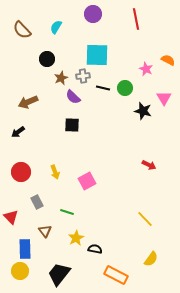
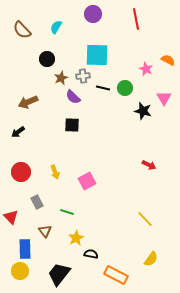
black semicircle: moved 4 px left, 5 px down
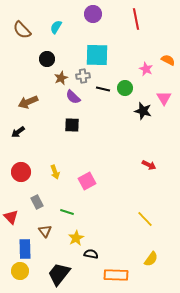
black line: moved 1 px down
orange rectangle: rotated 25 degrees counterclockwise
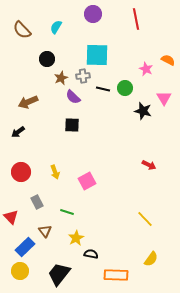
blue rectangle: moved 2 px up; rotated 48 degrees clockwise
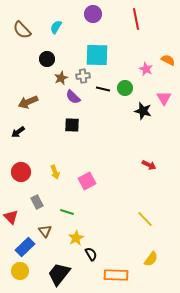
black semicircle: rotated 48 degrees clockwise
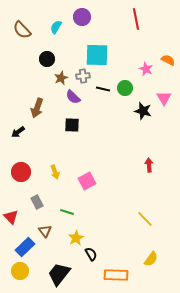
purple circle: moved 11 px left, 3 px down
brown arrow: moved 9 px right, 6 px down; rotated 48 degrees counterclockwise
red arrow: rotated 120 degrees counterclockwise
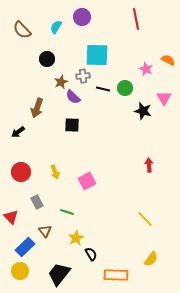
brown star: moved 4 px down
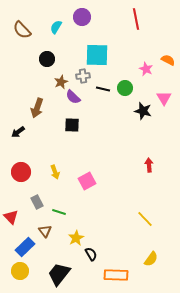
green line: moved 8 px left
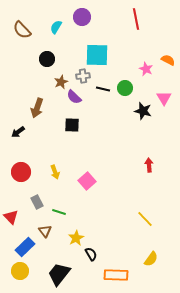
purple semicircle: moved 1 px right
pink square: rotated 12 degrees counterclockwise
